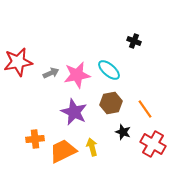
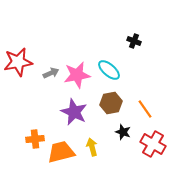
orange trapezoid: moved 2 px left, 1 px down; rotated 12 degrees clockwise
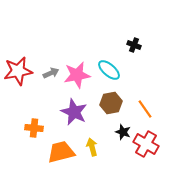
black cross: moved 4 px down
red star: moved 9 px down
orange cross: moved 1 px left, 11 px up; rotated 12 degrees clockwise
red cross: moved 7 px left
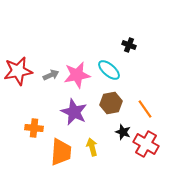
black cross: moved 5 px left
gray arrow: moved 2 px down
orange trapezoid: rotated 108 degrees clockwise
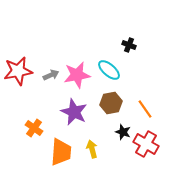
orange cross: rotated 30 degrees clockwise
yellow arrow: moved 2 px down
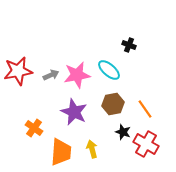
brown hexagon: moved 2 px right, 1 px down
